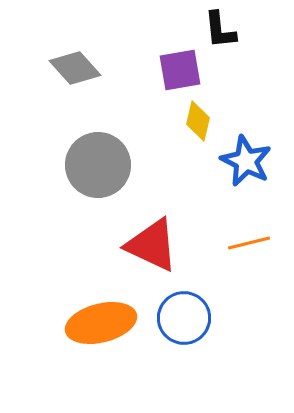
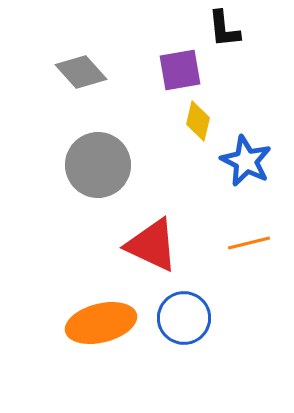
black L-shape: moved 4 px right, 1 px up
gray diamond: moved 6 px right, 4 px down
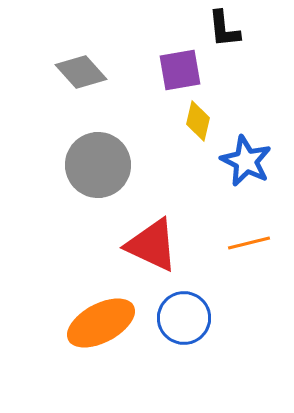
orange ellipse: rotated 14 degrees counterclockwise
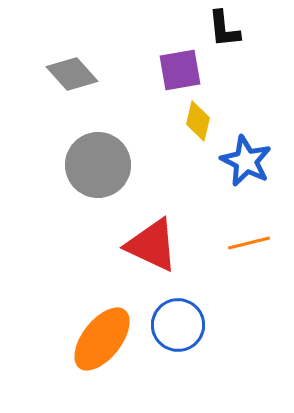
gray diamond: moved 9 px left, 2 px down
blue circle: moved 6 px left, 7 px down
orange ellipse: moved 1 px right, 16 px down; rotated 24 degrees counterclockwise
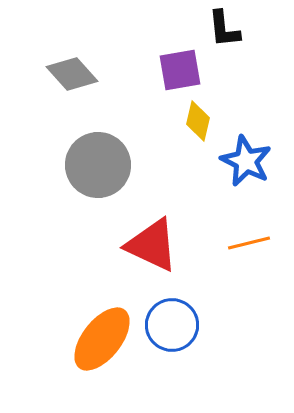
blue circle: moved 6 px left
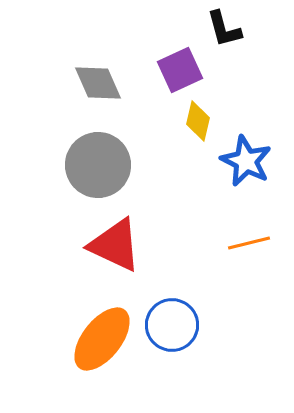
black L-shape: rotated 9 degrees counterclockwise
purple square: rotated 15 degrees counterclockwise
gray diamond: moved 26 px right, 9 px down; rotated 18 degrees clockwise
red triangle: moved 37 px left
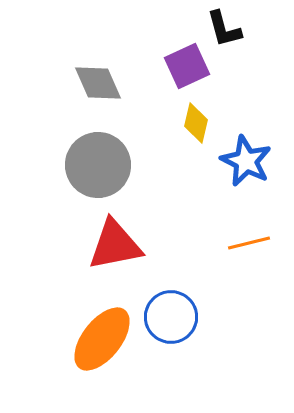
purple square: moved 7 px right, 4 px up
yellow diamond: moved 2 px left, 2 px down
red triangle: rotated 36 degrees counterclockwise
blue circle: moved 1 px left, 8 px up
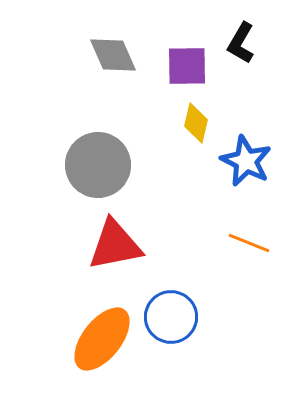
black L-shape: moved 17 px right, 14 px down; rotated 45 degrees clockwise
purple square: rotated 24 degrees clockwise
gray diamond: moved 15 px right, 28 px up
orange line: rotated 36 degrees clockwise
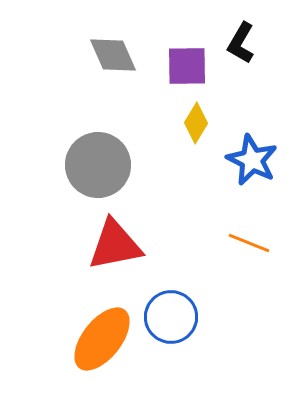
yellow diamond: rotated 18 degrees clockwise
blue star: moved 6 px right, 1 px up
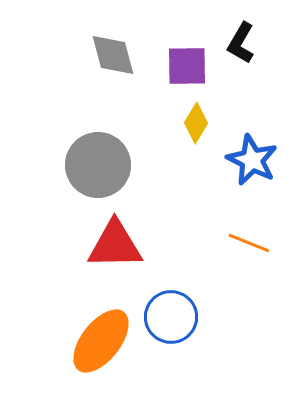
gray diamond: rotated 9 degrees clockwise
red triangle: rotated 10 degrees clockwise
orange ellipse: moved 1 px left, 2 px down
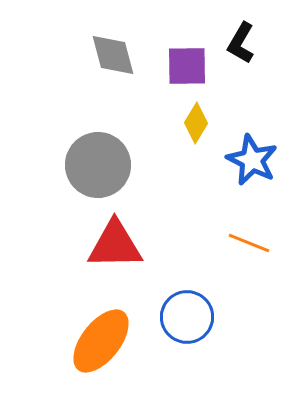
blue circle: moved 16 px right
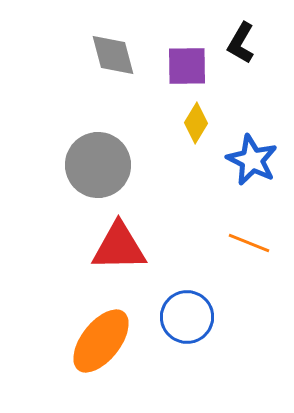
red triangle: moved 4 px right, 2 px down
